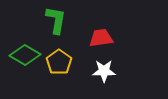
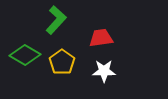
green L-shape: rotated 32 degrees clockwise
yellow pentagon: moved 3 px right
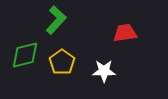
red trapezoid: moved 24 px right, 5 px up
green diamond: rotated 44 degrees counterclockwise
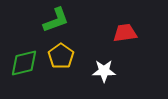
green L-shape: rotated 28 degrees clockwise
green diamond: moved 1 px left, 8 px down
yellow pentagon: moved 1 px left, 6 px up
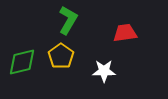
green L-shape: moved 12 px right; rotated 40 degrees counterclockwise
green diamond: moved 2 px left, 1 px up
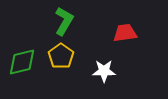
green L-shape: moved 4 px left, 1 px down
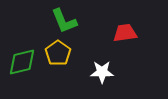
green L-shape: rotated 128 degrees clockwise
yellow pentagon: moved 3 px left, 3 px up
white star: moved 2 px left, 1 px down
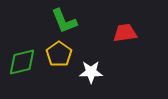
yellow pentagon: moved 1 px right, 1 px down
white star: moved 11 px left
